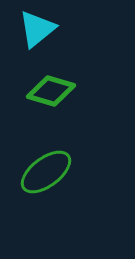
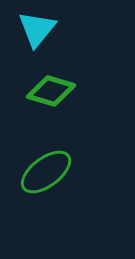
cyan triangle: rotated 12 degrees counterclockwise
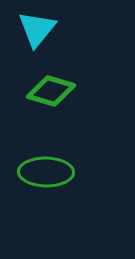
green ellipse: rotated 38 degrees clockwise
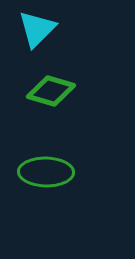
cyan triangle: rotated 6 degrees clockwise
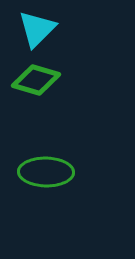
green diamond: moved 15 px left, 11 px up
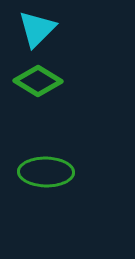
green diamond: moved 2 px right, 1 px down; rotated 15 degrees clockwise
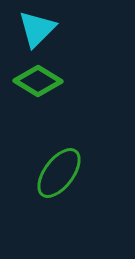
green ellipse: moved 13 px right, 1 px down; rotated 54 degrees counterclockwise
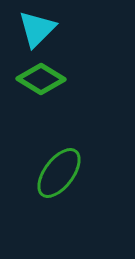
green diamond: moved 3 px right, 2 px up
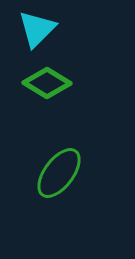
green diamond: moved 6 px right, 4 px down
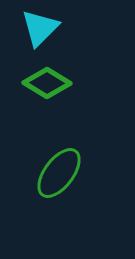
cyan triangle: moved 3 px right, 1 px up
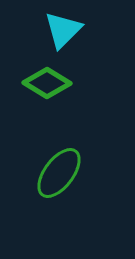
cyan triangle: moved 23 px right, 2 px down
